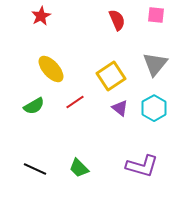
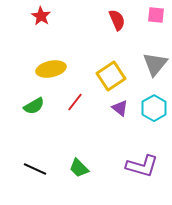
red star: rotated 12 degrees counterclockwise
yellow ellipse: rotated 60 degrees counterclockwise
red line: rotated 18 degrees counterclockwise
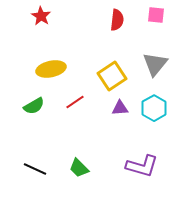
red semicircle: rotated 30 degrees clockwise
yellow square: moved 1 px right
red line: rotated 18 degrees clockwise
purple triangle: rotated 42 degrees counterclockwise
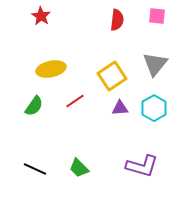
pink square: moved 1 px right, 1 px down
red line: moved 1 px up
green semicircle: rotated 25 degrees counterclockwise
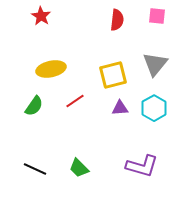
yellow square: moved 1 px right, 1 px up; rotated 20 degrees clockwise
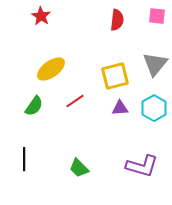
yellow ellipse: rotated 24 degrees counterclockwise
yellow square: moved 2 px right, 1 px down
black line: moved 11 px left, 10 px up; rotated 65 degrees clockwise
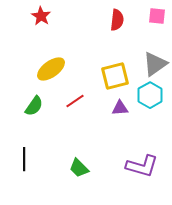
gray triangle: rotated 16 degrees clockwise
cyan hexagon: moved 4 px left, 13 px up
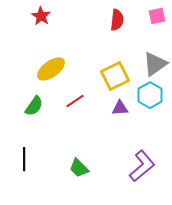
pink square: rotated 18 degrees counterclockwise
yellow square: rotated 12 degrees counterclockwise
purple L-shape: rotated 56 degrees counterclockwise
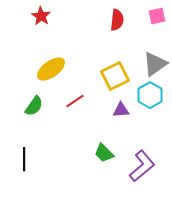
purple triangle: moved 1 px right, 2 px down
green trapezoid: moved 25 px right, 15 px up
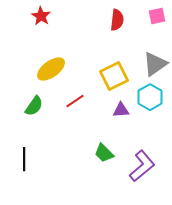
yellow square: moved 1 px left
cyan hexagon: moved 2 px down
